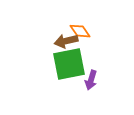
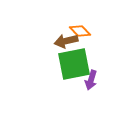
orange diamond: rotated 10 degrees counterclockwise
green square: moved 5 px right
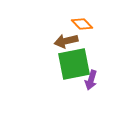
orange diamond: moved 2 px right, 7 px up
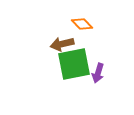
brown arrow: moved 4 px left, 3 px down
purple arrow: moved 7 px right, 7 px up
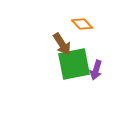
brown arrow: rotated 110 degrees counterclockwise
purple arrow: moved 2 px left, 3 px up
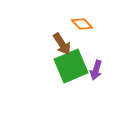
green square: moved 3 px left, 2 px down; rotated 12 degrees counterclockwise
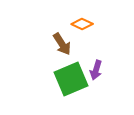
orange diamond: rotated 20 degrees counterclockwise
green square: moved 13 px down
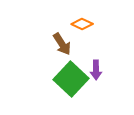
purple arrow: rotated 18 degrees counterclockwise
green square: rotated 24 degrees counterclockwise
